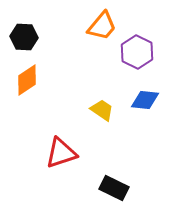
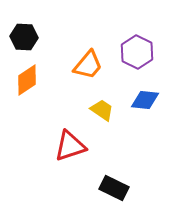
orange trapezoid: moved 14 px left, 39 px down
red triangle: moved 9 px right, 7 px up
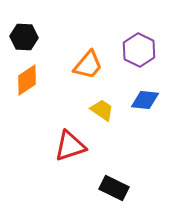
purple hexagon: moved 2 px right, 2 px up
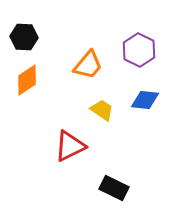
red triangle: rotated 8 degrees counterclockwise
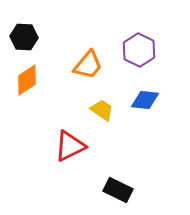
black rectangle: moved 4 px right, 2 px down
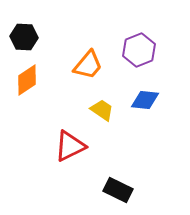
purple hexagon: rotated 12 degrees clockwise
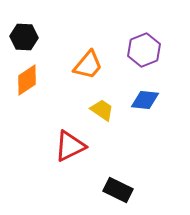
purple hexagon: moved 5 px right
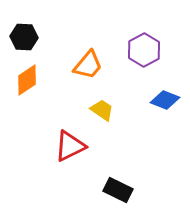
purple hexagon: rotated 8 degrees counterclockwise
blue diamond: moved 20 px right; rotated 16 degrees clockwise
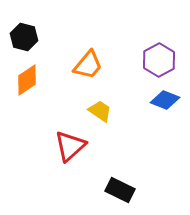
black hexagon: rotated 12 degrees clockwise
purple hexagon: moved 15 px right, 10 px down
yellow trapezoid: moved 2 px left, 1 px down
red triangle: rotated 16 degrees counterclockwise
black rectangle: moved 2 px right
